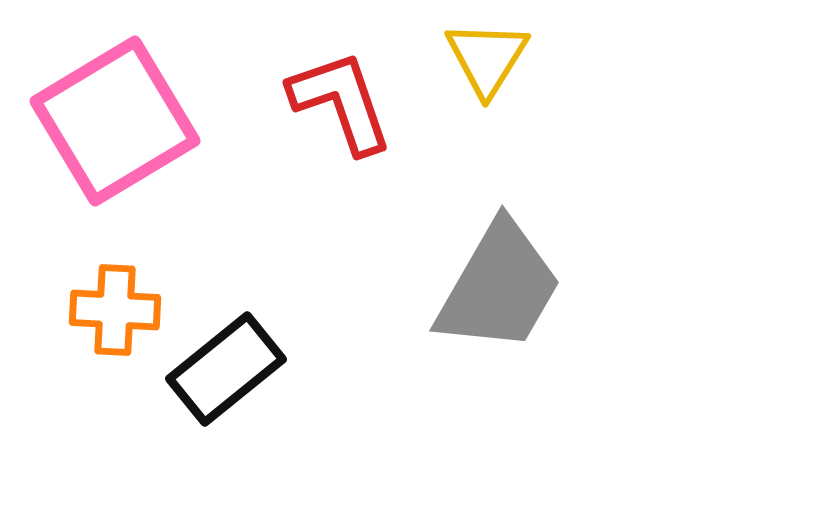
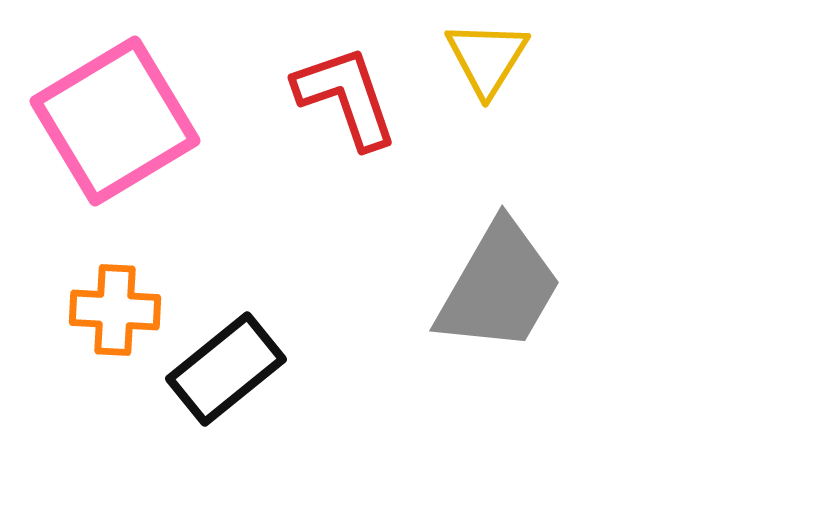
red L-shape: moved 5 px right, 5 px up
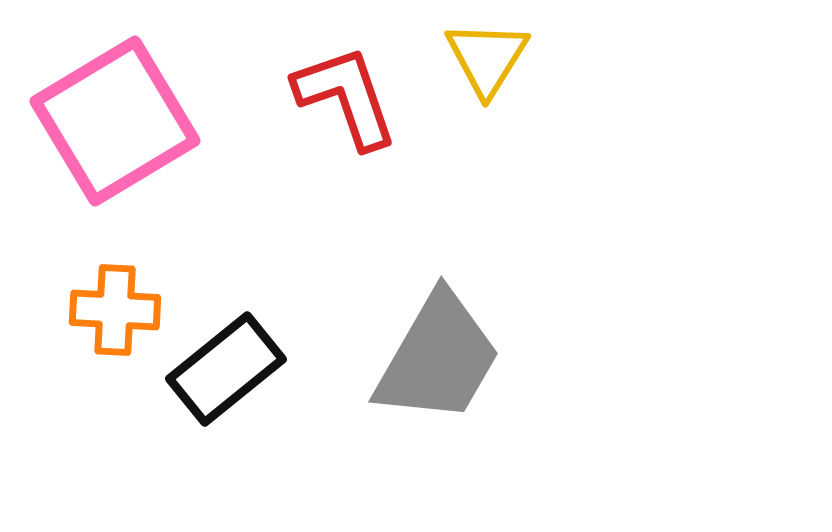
gray trapezoid: moved 61 px left, 71 px down
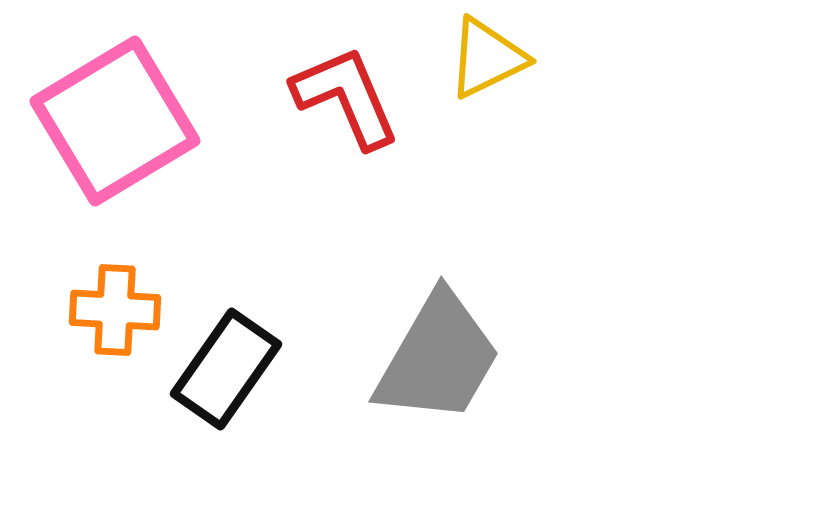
yellow triangle: rotated 32 degrees clockwise
red L-shape: rotated 4 degrees counterclockwise
black rectangle: rotated 16 degrees counterclockwise
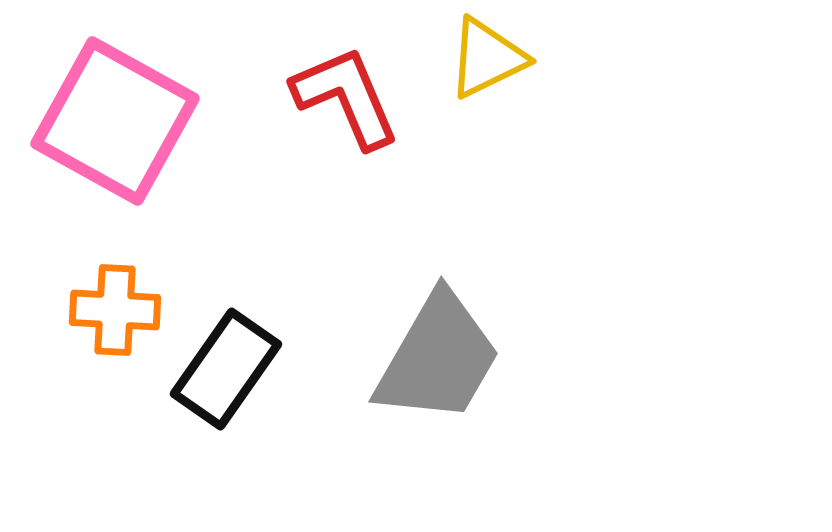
pink square: rotated 30 degrees counterclockwise
